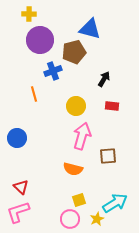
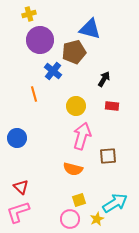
yellow cross: rotated 16 degrees counterclockwise
blue cross: rotated 30 degrees counterclockwise
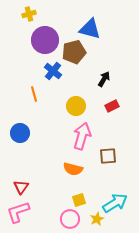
purple circle: moved 5 px right
red rectangle: rotated 32 degrees counterclockwise
blue circle: moved 3 px right, 5 px up
red triangle: rotated 21 degrees clockwise
